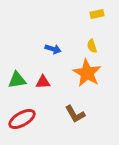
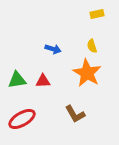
red triangle: moved 1 px up
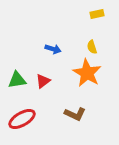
yellow semicircle: moved 1 px down
red triangle: rotated 35 degrees counterclockwise
brown L-shape: rotated 35 degrees counterclockwise
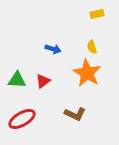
green triangle: rotated 12 degrees clockwise
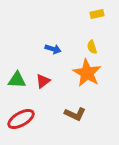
red ellipse: moved 1 px left
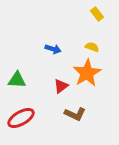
yellow rectangle: rotated 64 degrees clockwise
yellow semicircle: rotated 128 degrees clockwise
orange star: rotated 12 degrees clockwise
red triangle: moved 18 px right, 5 px down
red ellipse: moved 1 px up
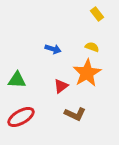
red ellipse: moved 1 px up
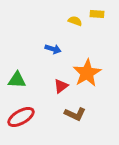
yellow rectangle: rotated 48 degrees counterclockwise
yellow semicircle: moved 17 px left, 26 px up
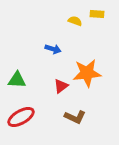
orange star: rotated 24 degrees clockwise
brown L-shape: moved 3 px down
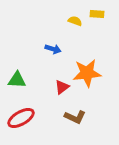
red triangle: moved 1 px right, 1 px down
red ellipse: moved 1 px down
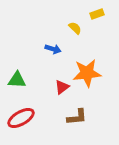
yellow rectangle: rotated 24 degrees counterclockwise
yellow semicircle: moved 7 px down; rotated 24 degrees clockwise
brown L-shape: moved 2 px right; rotated 30 degrees counterclockwise
